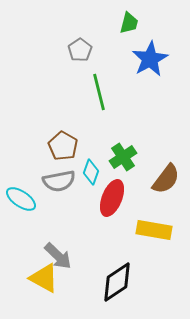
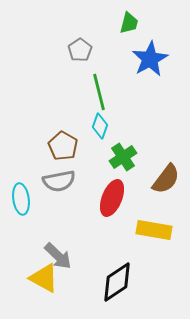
cyan diamond: moved 9 px right, 46 px up
cyan ellipse: rotated 48 degrees clockwise
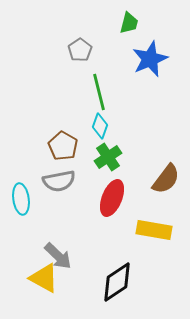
blue star: rotated 6 degrees clockwise
green cross: moved 15 px left
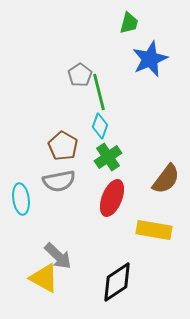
gray pentagon: moved 25 px down
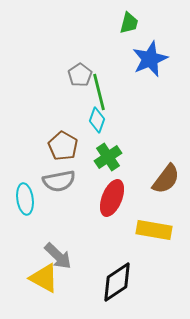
cyan diamond: moved 3 px left, 6 px up
cyan ellipse: moved 4 px right
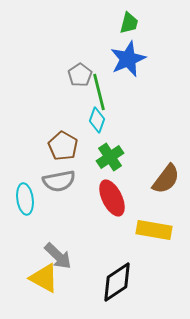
blue star: moved 22 px left
green cross: moved 2 px right
red ellipse: rotated 48 degrees counterclockwise
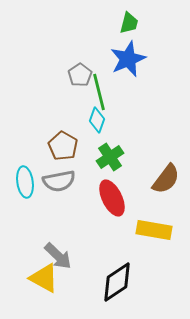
cyan ellipse: moved 17 px up
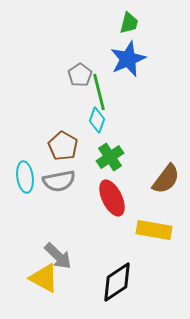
cyan ellipse: moved 5 px up
